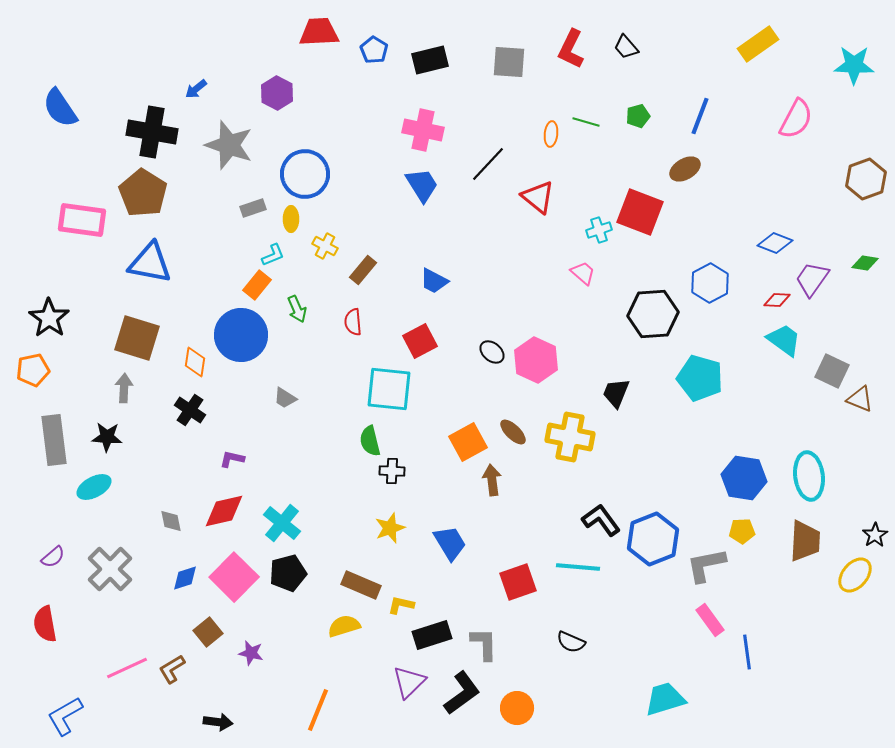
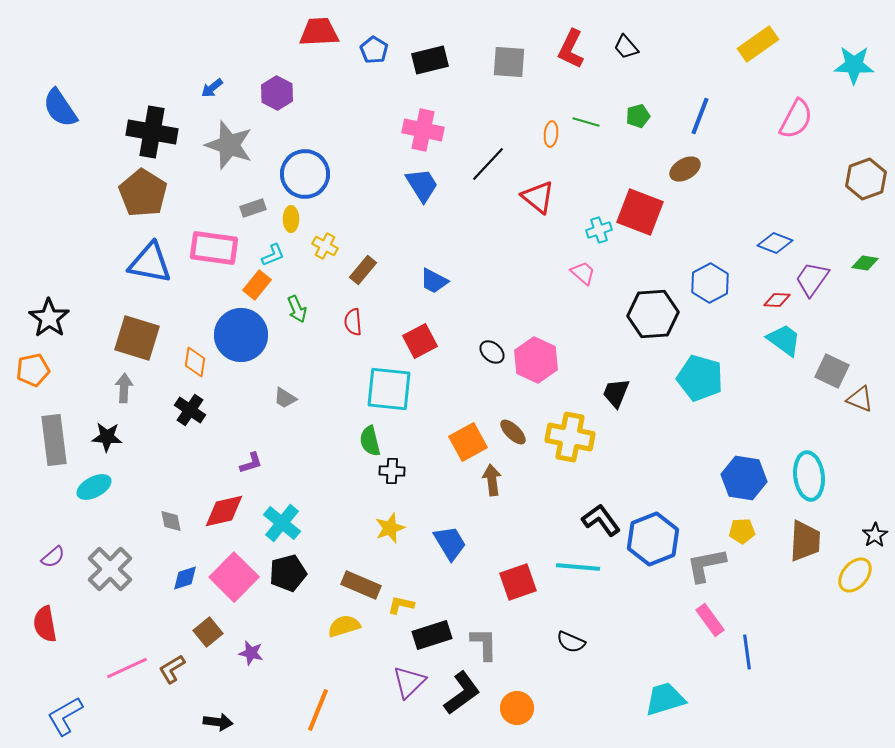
blue arrow at (196, 89): moved 16 px right, 1 px up
pink rectangle at (82, 220): moved 132 px right, 28 px down
purple L-shape at (232, 459): moved 19 px right, 4 px down; rotated 150 degrees clockwise
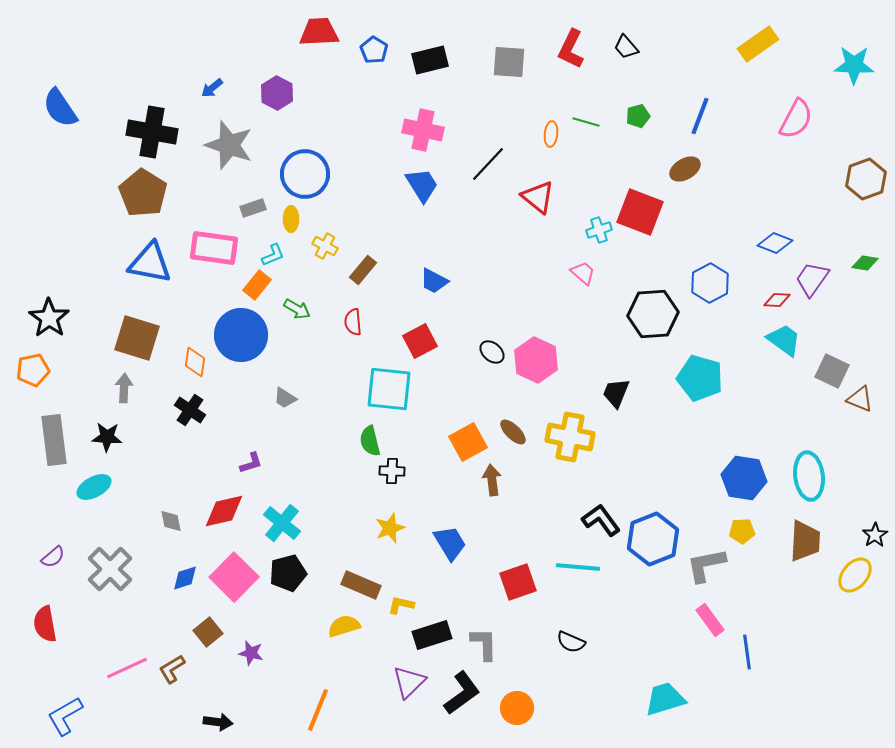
green arrow at (297, 309): rotated 36 degrees counterclockwise
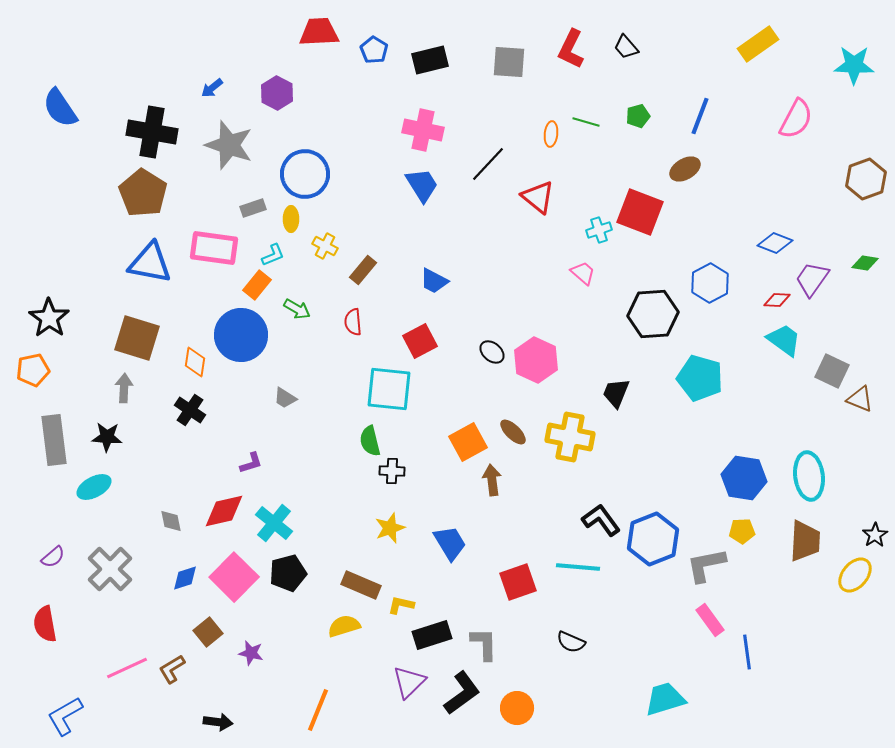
cyan cross at (282, 523): moved 8 px left
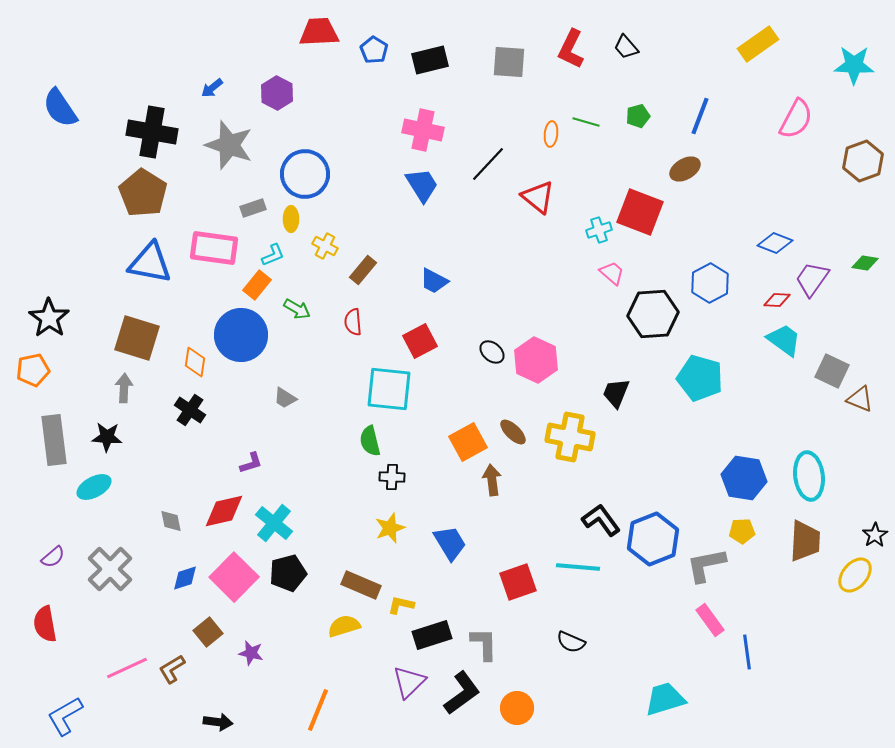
brown hexagon at (866, 179): moved 3 px left, 18 px up
pink trapezoid at (583, 273): moved 29 px right
black cross at (392, 471): moved 6 px down
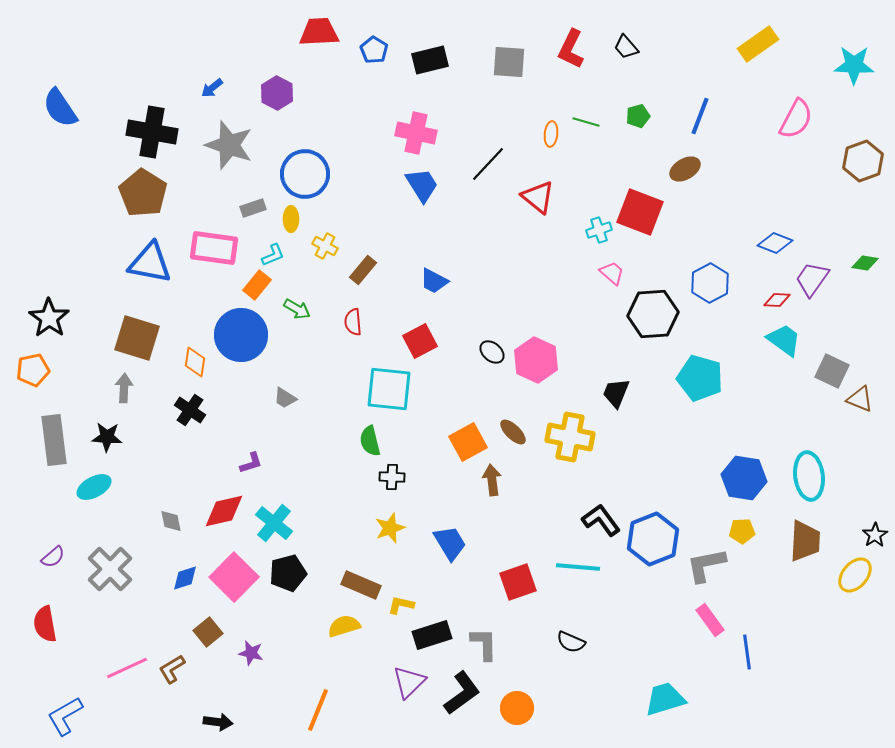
pink cross at (423, 130): moved 7 px left, 3 px down
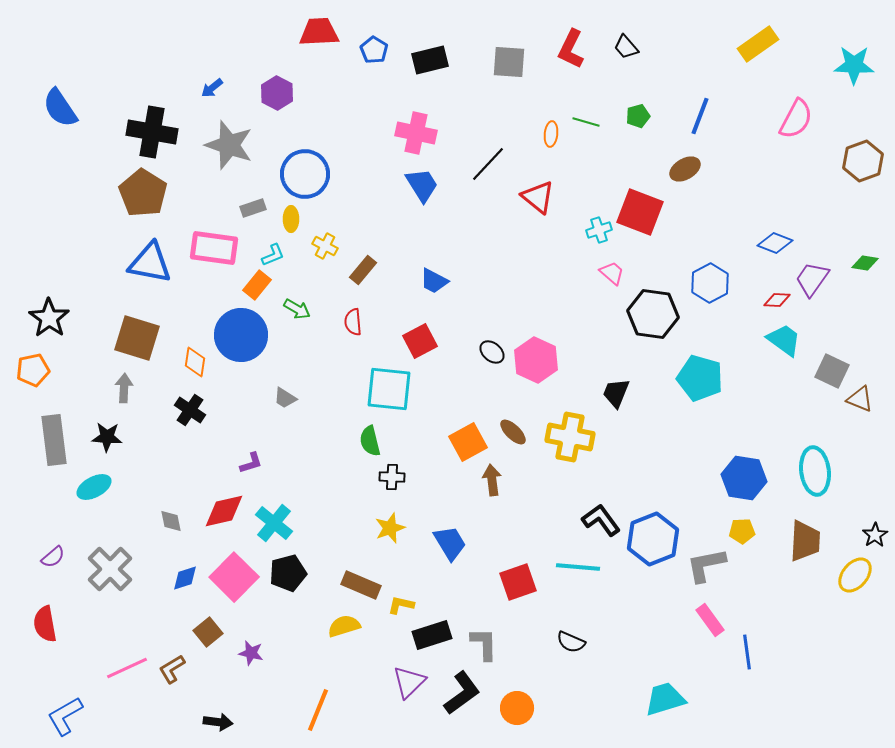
black hexagon at (653, 314): rotated 12 degrees clockwise
cyan ellipse at (809, 476): moved 6 px right, 5 px up
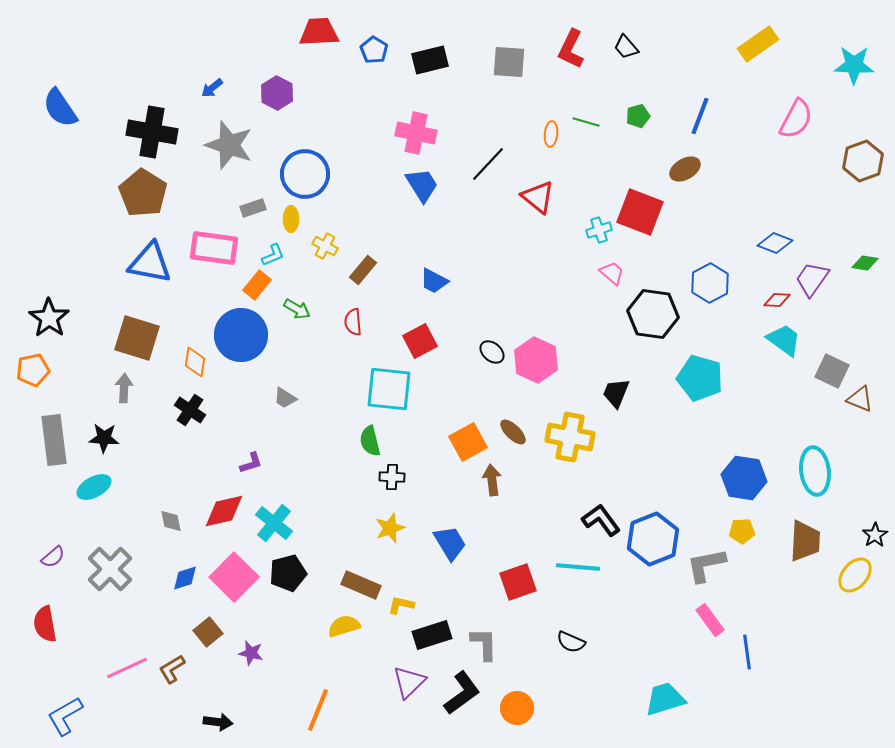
black star at (107, 437): moved 3 px left, 1 px down
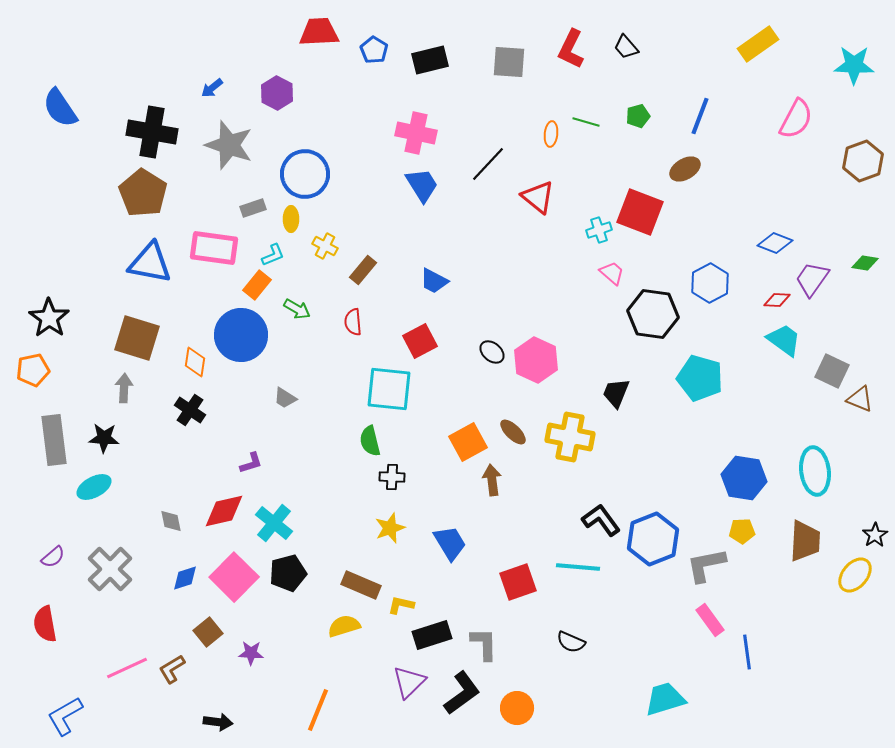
purple star at (251, 653): rotated 10 degrees counterclockwise
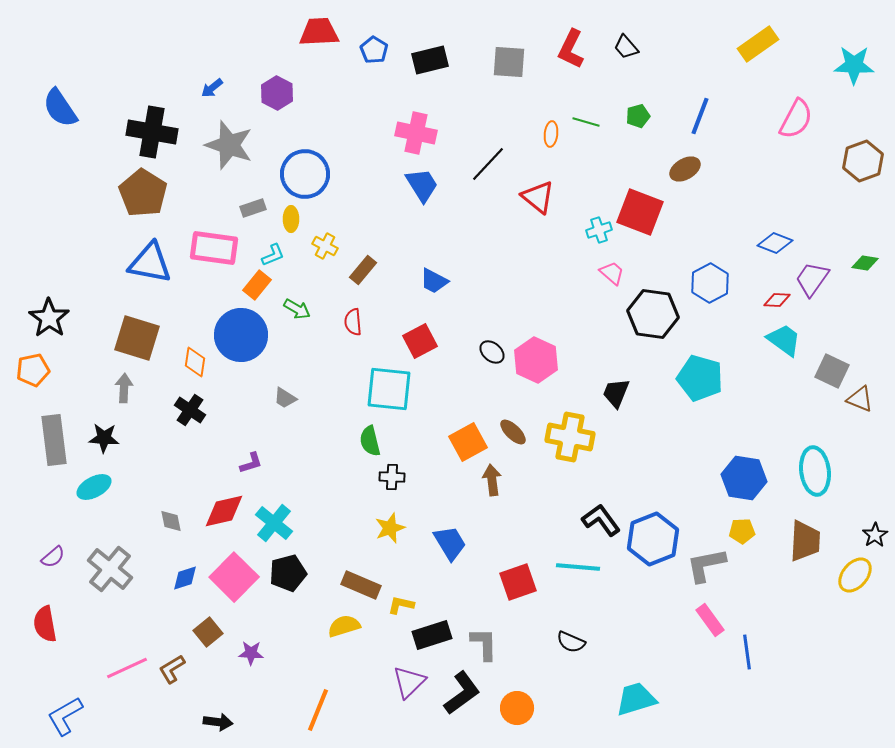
gray cross at (110, 569): rotated 6 degrees counterclockwise
cyan trapezoid at (665, 699): moved 29 px left
